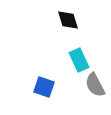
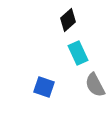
black diamond: rotated 65 degrees clockwise
cyan rectangle: moved 1 px left, 7 px up
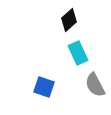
black diamond: moved 1 px right
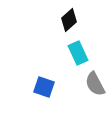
gray semicircle: moved 1 px up
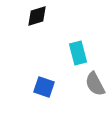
black diamond: moved 32 px left, 4 px up; rotated 25 degrees clockwise
cyan rectangle: rotated 10 degrees clockwise
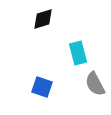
black diamond: moved 6 px right, 3 px down
blue square: moved 2 px left
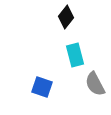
black diamond: moved 23 px right, 2 px up; rotated 35 degrees counterclockwise
cyan rectangle: moved 3 px left, 2 px down
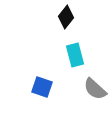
gray semicircle: moved 5 px down; rotated 20 degrees counterclockwise
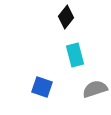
gray semicircle: rotated 120 degrees clockwise
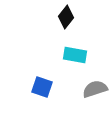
cyan rectangle: rotated 65 degrees counterclockwise
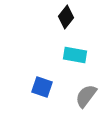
gray semicircle: moved 9 px left, 7 px down; rotated 35 degrees counterclockwise
